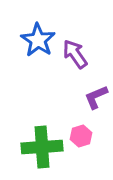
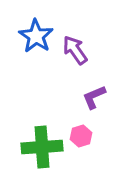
blue star: moved 2 px left, 4 px up
purple arrow: moved 4 px up
purple L-shape: moved 2 px left
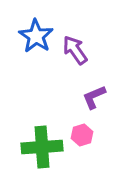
pink hexagon: moved 1 px right, 1 px up
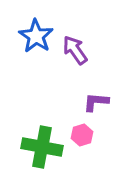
purple L-shape: moved 2 px right, 5 px down; rotated 28 degrees clockwise
green cross: rotated 15 degrees clockwise
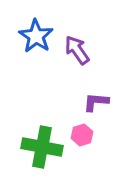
purple arrow: moved 2 px right
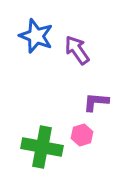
blue star: rotated 12 degrees counterclockwise
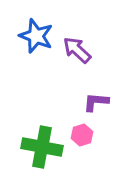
purple arrow: rotated 12 degrees counterclockwise
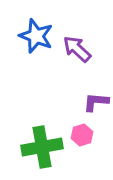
purple arrow: moved 1 px up
green cross: rotated 21 degrees counterclockwise
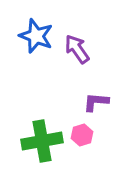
purple arrow: rotated 12 degrees clockwise
green cross: moved 6 px up
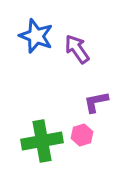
purple L-shape: rotated 16 degrees counterclockwise
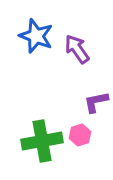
pink hexagon: moved 2 px left
